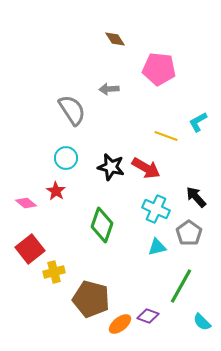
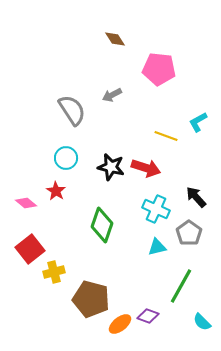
gray arrow: moved 3 px right, 6 px down; rotated 24 degrees counterclockwise
red arrow: rotated 12 degrees counterclockwise
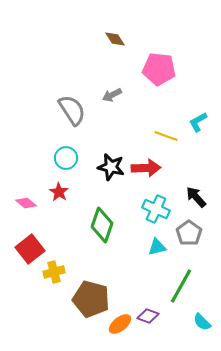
red arrow: rotated 20 degrees counterclockwise
red star: moved 3 px right, 1 px down
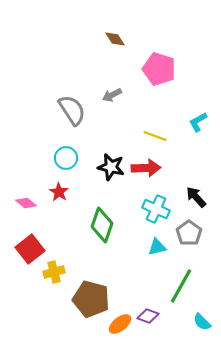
pink pentagon: rotated 12 degrees clockwise
yellow line: moved 11 px left
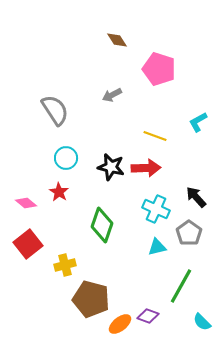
brown diamond: moved 2 px right, 1 px down
gray semicircle: moved 17 px left
red square: moved 2 px left, 5 px up
yellow cross: moved 11 px right, 7 px up
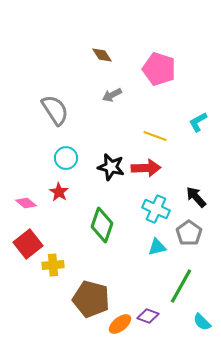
brown diamond: moved 15 px left, 15 px down
yellow cross: moved 12 px left; rotated 10 degrees clockwise
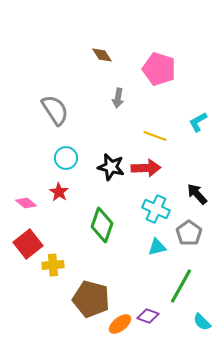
gray arrow: moved 6 px right, 3 px down; rotated 54 degrees counterclockwise
black arrow: moved 1 px right, 3 px up
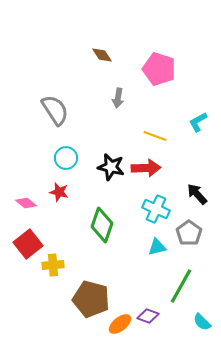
red star: rotated 18 degrees counterclockwise
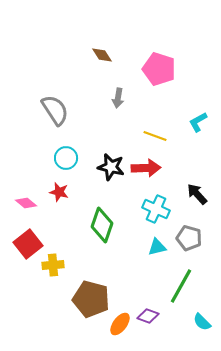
gray pentagon: moved 5 px down; rotated 20 degrees counterclockwise
orange ellipse: rotated 15 degrees counterclockwise
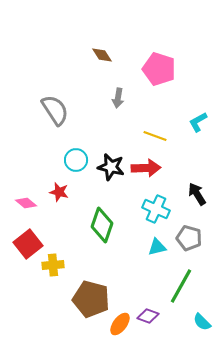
cyan circle: moved 10 px right, 2 px down
black arrow: rotated 10 degrees clockwise
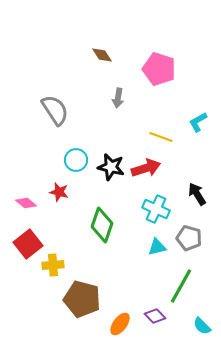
yellow line: moved 6 px right, 1 px down
red arrow: rotated 16 degrees counterclockwise
brown pentagon: moved 9 px left
purple diamond: moved 7 px right; rotated 25 degrees clockwise
cyan semicircle: moved 4 px down
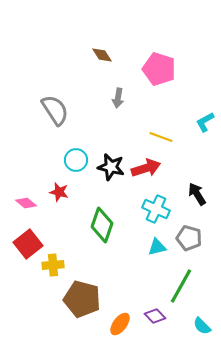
cyan L-shape: moved 7 px right
